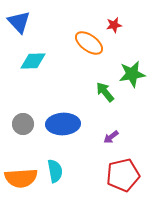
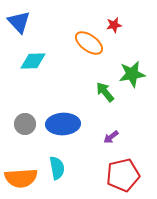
gray circle: moved 2 px right
cyan semicircle: moved 2 px right, 3 px up
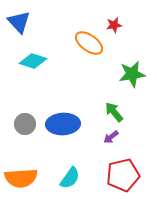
cyan diamond: rotated 20 degrees clockwise
green arrow: moved 9 px right, 20 px down
cyan semicircle: moved 13 px right, 10 px down; rotated 45 degrees clockwise
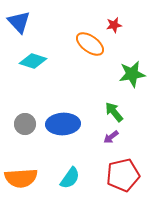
orange ellipse: moved 1 px right, 1 px down
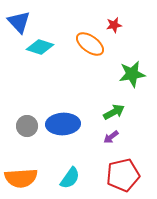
cyan diamond: moved 7 px right, 14 px up
green arrow: rotated 100 degrees clockwise
gray circle: moved 2 px right, 2 px down
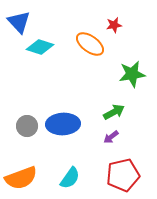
orange semicircle: rotated 16 degrees counterclockwise
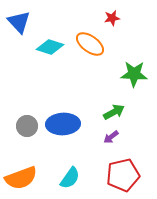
red star: moved 2 px left, 7 px up
cyan diamond: moved 10 px right
green star: moved 2 px right; rotated 12 degrees clockwise
